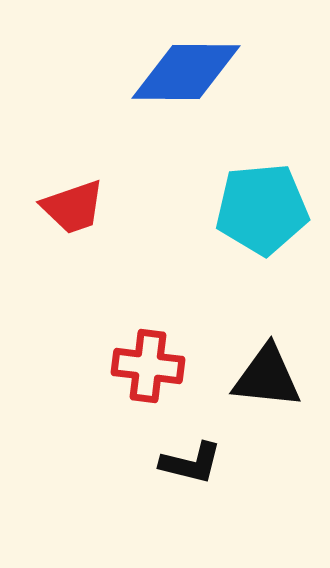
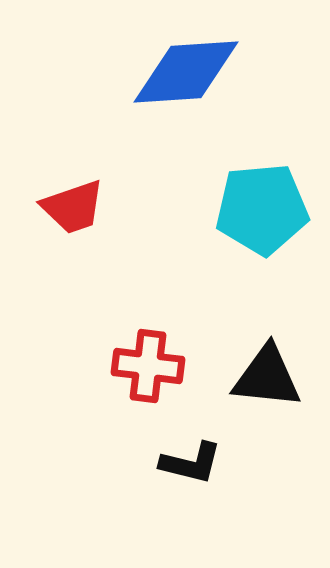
blue diamond: rotated 4 degrees counterclockwise
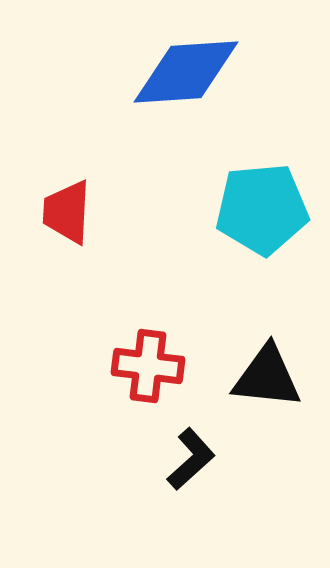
red trapezoid: moved 6 px left, 5 px down; rotated 112 degrees clockwise
black L-shape: moved 4 px up; rotated 56 degrees counterclockwise
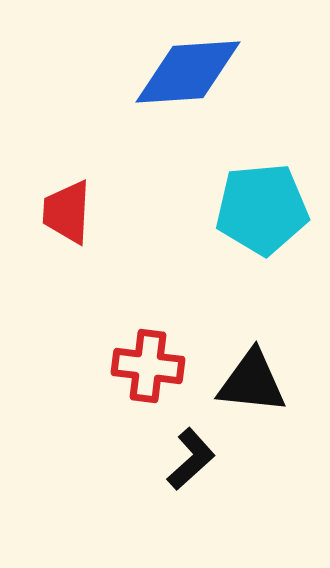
blue diamond: moved 2 px right
black triangle: moved 15 px left, 5 px down
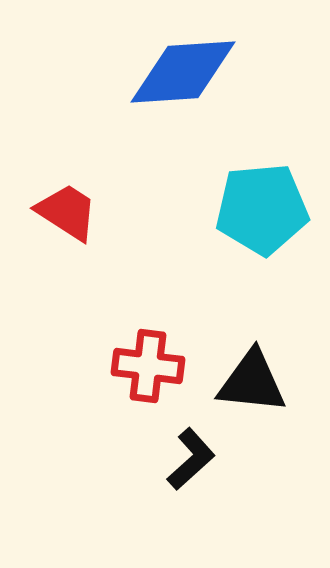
blue diamond: moved 5 px left
red trapezoid: rotated 120 degrees clockwise
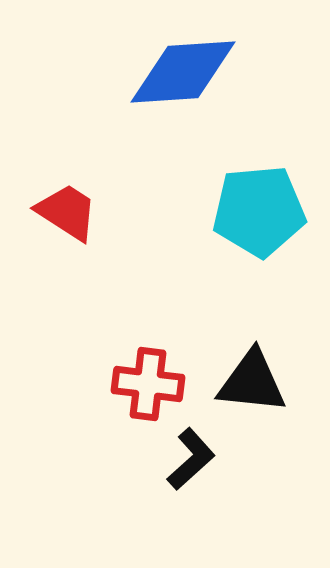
cyan pentagon: moved 3 px left, 2 px down
red cross: moved 18 px down
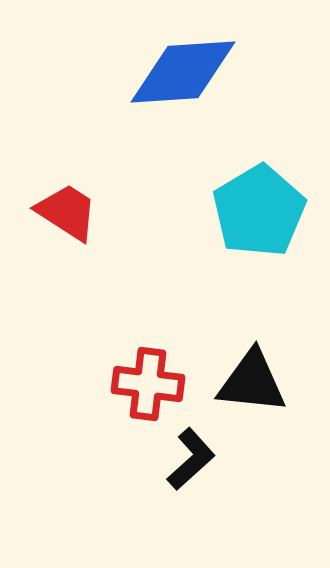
cyan pentagon: rotated 26 degrees counterclockwise
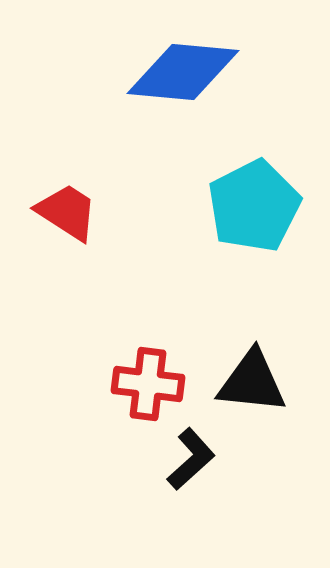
blue diamond: rotated 9 degrees clockwise
cyan pentagon: moved 5 px left, 5 px up; rotated 4 degrees clockwise
